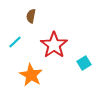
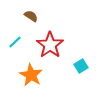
brown semicircle: rotated 112 degrees clockwise
red star: moved 4 px left
cyan square: moved 3 px left, 3 px down
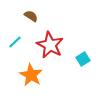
red star: rotated 8 degrees counterclockwise
cyan square: moved 2 px right, 7 px up
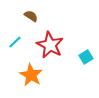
cyan square: moved 3 px right, 2 px up
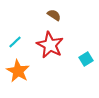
brown semicircle: moved 23 px right, 1 px up
cyan square: moved 2 px down
orange star: moved 13 px left, 4 px up
